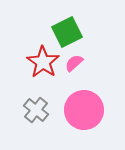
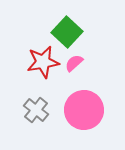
green square: rotated 20 degrees counterclockwise
red star: rotated 28 degrees clockwise
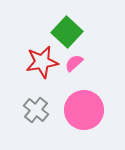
red star: moved 1 px left
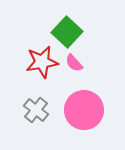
pink semicircle: rotated 90 degrees counterclockwise
